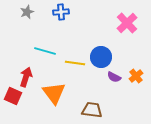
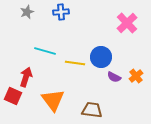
orange triangle: moved 1 px left, 7 px down
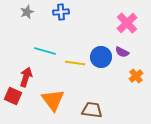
purple semicircle: moved 8 px right, 25 px up
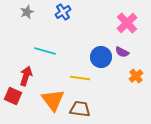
blue cross: moved 2 px right; rotated 28 degrees counterclockwise
yellow line: moved 5 px right, 15 px down
red arrow: moved 1 px up
brown trapezoid: moved 12 px left, 1 px up
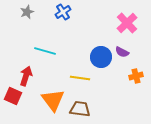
orange cross: rotated 24 degrees clockwise
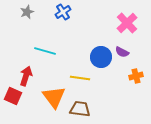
orange triangle: moved 1 px right, 3 px up
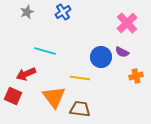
red arrow: moved 2 px up; rotated 132 degrees counterclockwise
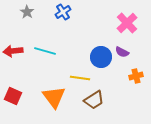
gray star: rotated 16 degrees counterclockwise
red arrow: moved 13 px left, 23 px up; rotated 18 degrees clockwise
brown trapezoid: moved 14 px right, 9 px up; rotated 140 degrees clockwise
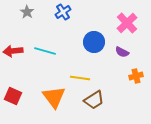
blue circle: moved 7 px left, 15 px up
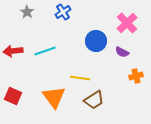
blue circle: moved 2 px right, 1 px up
cyan line: rotated 35 degrees counterclockwise
